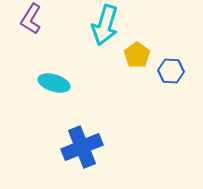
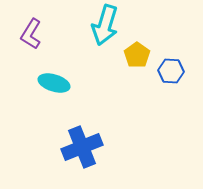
purple L-shape: moved 15 px down
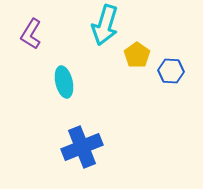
cyan ellipse: moved 10 px right, 1 px up; rotated 60 degrees clockwise
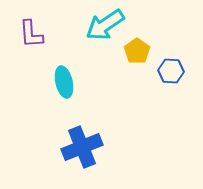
cyan arrow: rotated 39 degrees clockwise
purple L-shape: rotated 36 degrees counterclockwise
yellow pentagon: moved 4 px up
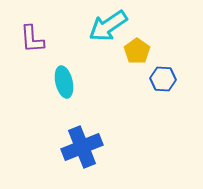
cyan arrow: moved 3 px right, 1 px down
purple L-shape: moved 1 px right, 5 px down
blue hexagon: moved 8 px left, 8 px down
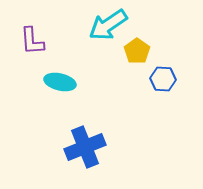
cyan arrow: moved 1 px up
purple L-shape: moved 2 px down
cyan ellipse: moved 4 px left; rotated 64 degrees counterclockwise
blue cross: moved 3 px right
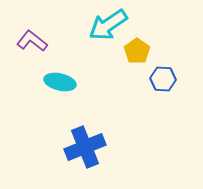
purple L-shape: rotated 132 degrees clockwise
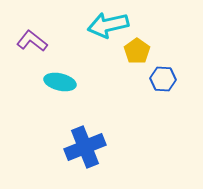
cyan arrow: rotated 21 degrees clockwise
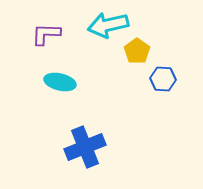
purple L-shape: moved 14 px right, 7 px up; rotated 36 degrees counterclockwise
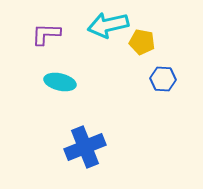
yellow pentagon: moved 5 px right, 9 px up; rotated 25 degrees counterclockwise
